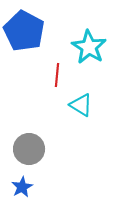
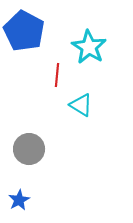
blue star: moved 3 px left, 13 px down
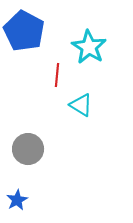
gray circle: moved 1 px left
blue star: moved 2 px left
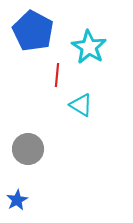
blue pentagon: moved 9 px right
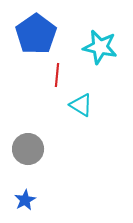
blue pentagon: moved 3 px right, 3 px down; rotated 9 degrees clockwise
cyan star: moved 11 px right; rotated 20 degrees counterclockwise
blue star: moved 8 px right
